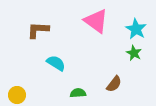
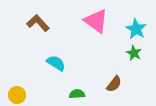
brown L-shape: moved 7 px up; rotated 45 degrees clockwise
green semicircle: moved 1 px left, 1 px down
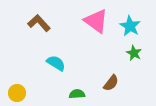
brown L-shape: moved 1 px right
cyan star: moved 6 px left, 3 px up
brown semicircle: moved 3 px left, 1 px up
yellow circle: moved 2 px up
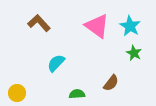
pink triangle: moved 1 px right, 5 px down
cyan semicircle: rotated 78 degrees counterclockwise
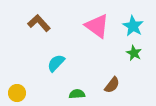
cyan star: moved 3 px right
brown semicircle: moved 1 px right, 2 px down
